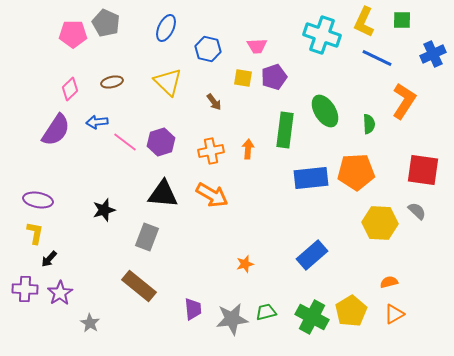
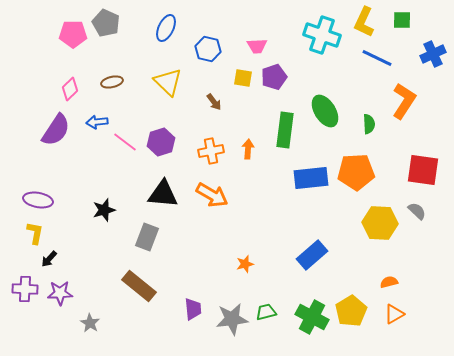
purple star at (60, 293): rotated 30 degrees clockwise
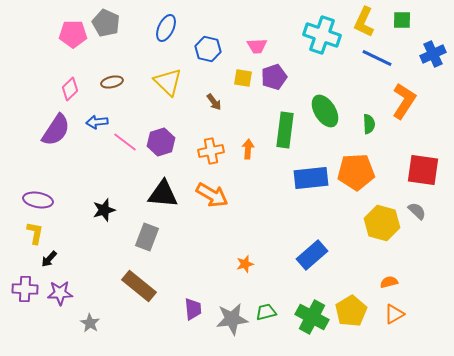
yellow hexagon at (380, 223): moved 2 px right; rotated 12 degrees clockwise
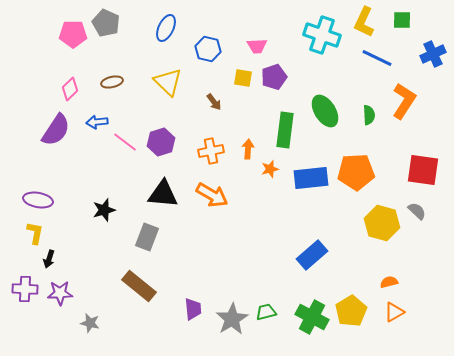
green semicircle at (369, 124): moved 9 px up
black arrow at (49, 259): rotated 24 degrees counterclockwise
orange star at (245, 264): moved 25 px right, 95 px up
orange triangle at (394, 314): moved 2 px up
gray star at (232, 319): rotated 24 degrees counterclockwise
gray star at (90, 323): rotated 18 degrees counterclockwise
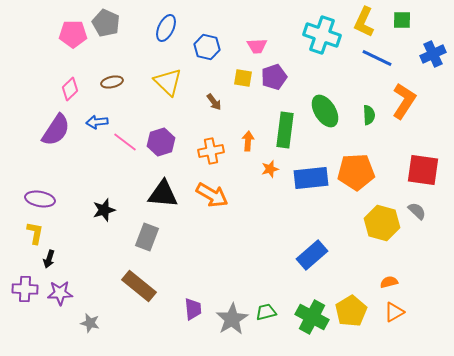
blue hexagon at (208, 49): moved 1 px left, 2 px up
orange arrow at (248, 149): moved 8 px up
purple ellipse at (38, 200): moved 2 px right, 1 px up
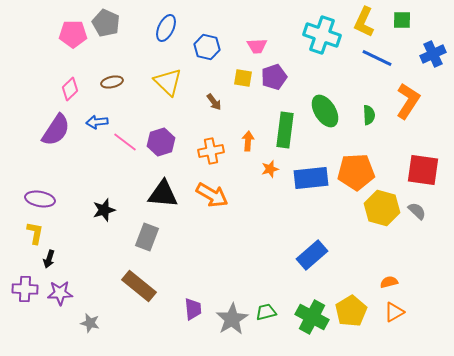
orange L-shape at (404, 101): moved 4 px right
yellow hexagon at (382, 223): moved 15 px up
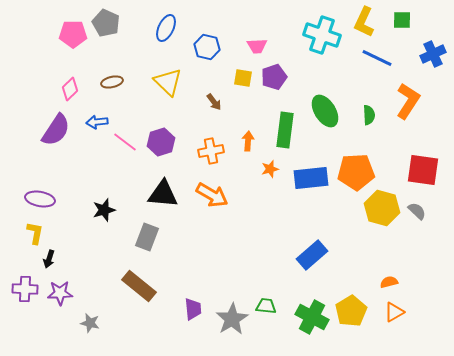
green trapezoid at (266, 312): moved 6 px up; rotated 20 degrees clockwise
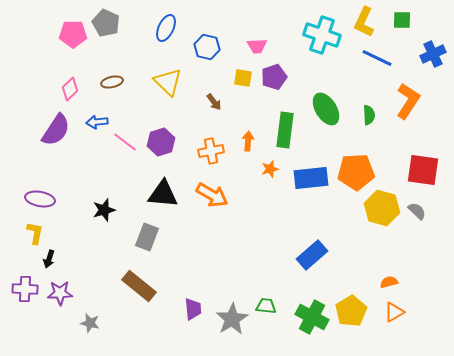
green ellipse at (325, 111): moved 1 px right, 2 px up
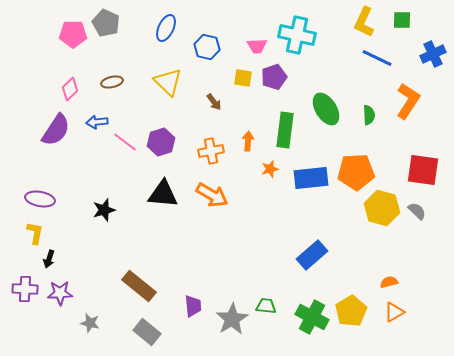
cyan cross at (322, 35): moved 25 px left; rotated 6 degrees counterclockwise
gray rectangle at (147, 237): moved 95 px down; rotated 72 degrees counterclockwise
purple trapezoid at (193, 309): moved 3 px up
